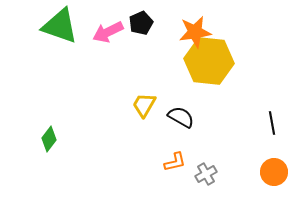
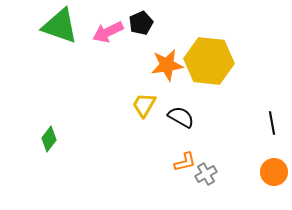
orange star: moved 28 px left, 33 px down
orange L-shape: moved 10 px right
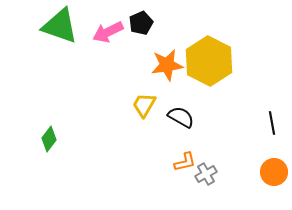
yellow hexagon: rotated 21 degrees clockwise
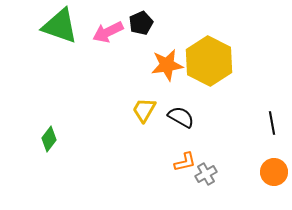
yellow trapezoid: moved 5 px down
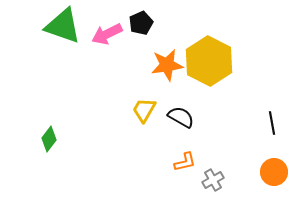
green triangle: moved 3 px right
pink arrow: moved 1 px left, 2 px down
gray cross: moved 7 px right, 6 px down
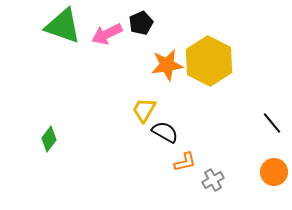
black semicircle: moved 16 px left, 15 px down
black line: rotated 30 degrees counterclockwise
